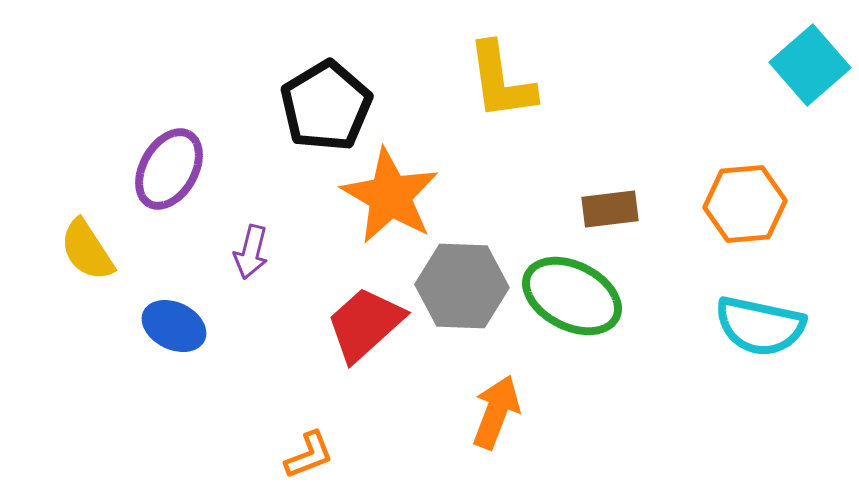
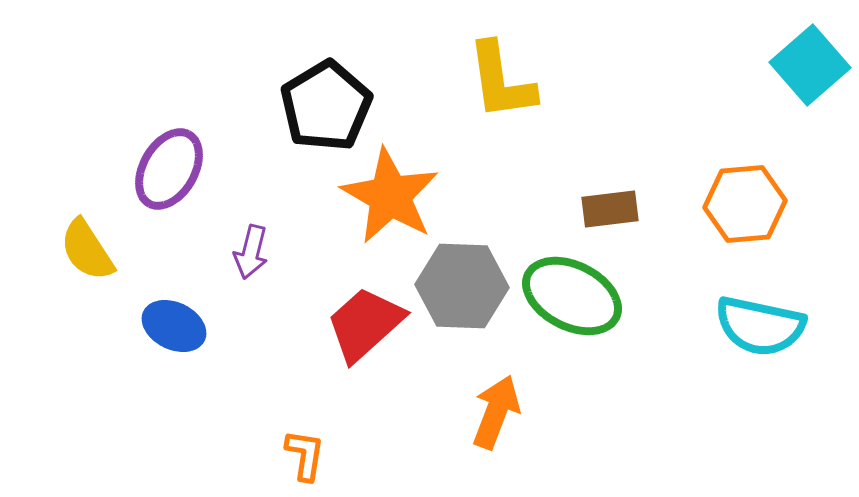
orange L-shape: moved 4 px left; rotated 60 degrees counterclockwise
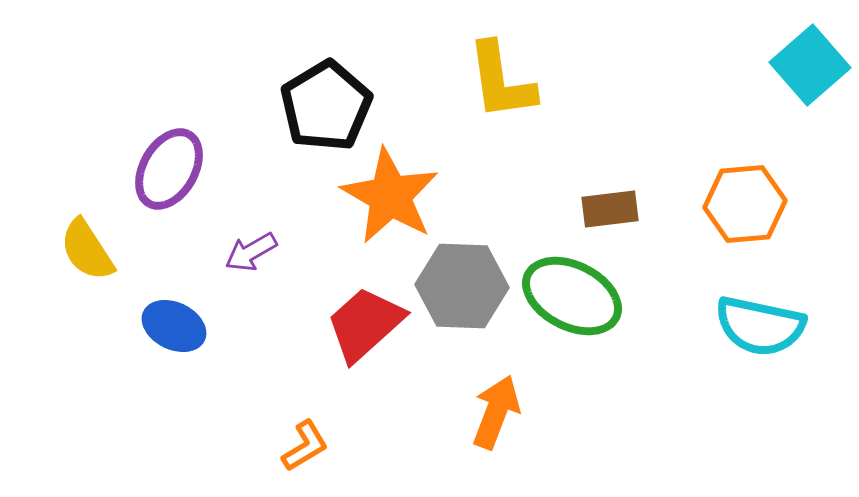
purple arrow: rotated 46 degrees clockwise
orange L-shape: moved 9 px up; rotated 50 degrees clockwise
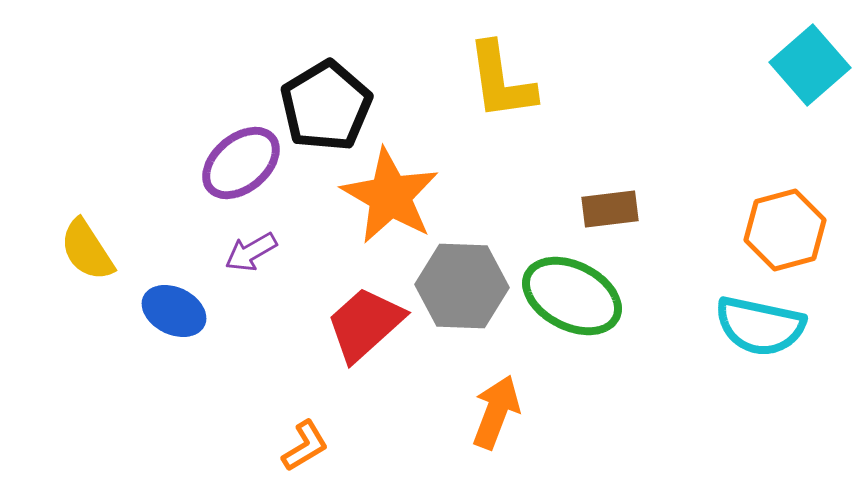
purple ellipse: moved 72 px right, 6 px up; rotated 20 degrees clockwise
orange hexagon: moved 40 px right, 26 px down; rotated 10 degrees counterclockwise
blue ellipse: moved 15 px up
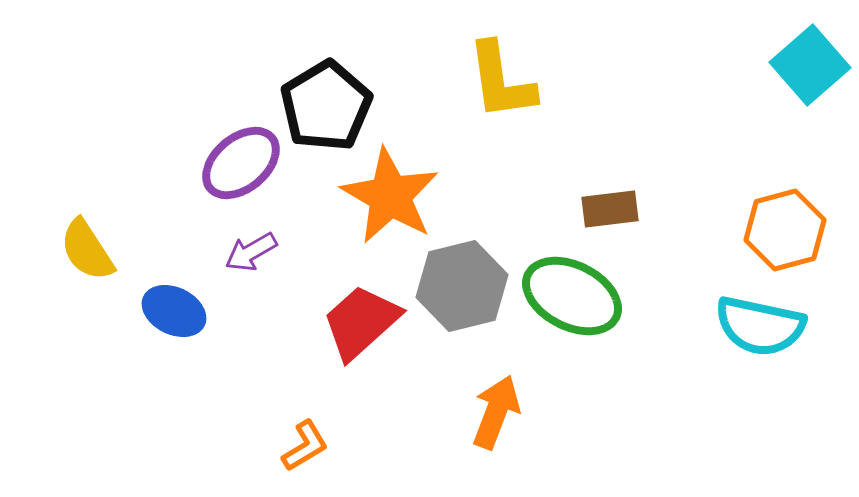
gray hexagon: rotated 16 degrees counterclockwise
red trapezoid: moved 4 px left, 2 px up
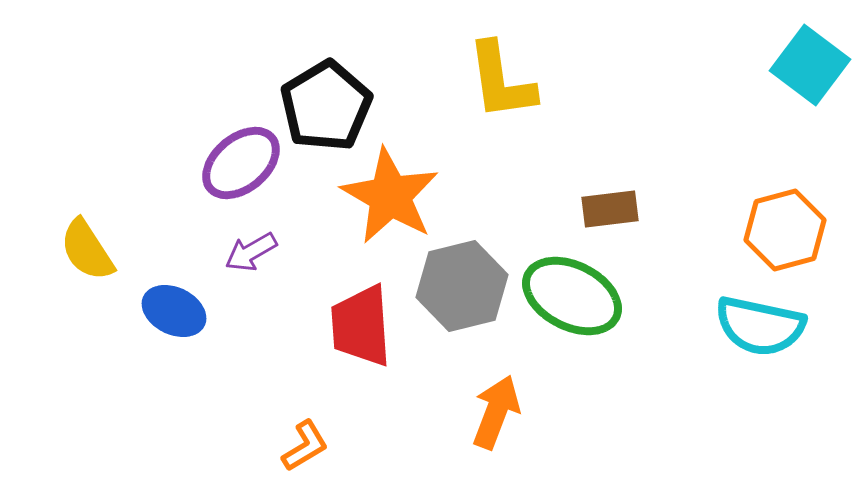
cyan square: rotated 12 degrees counterclockwise
red trapezoid: moved 4 px down; rotated 52 degrees counterclockwise
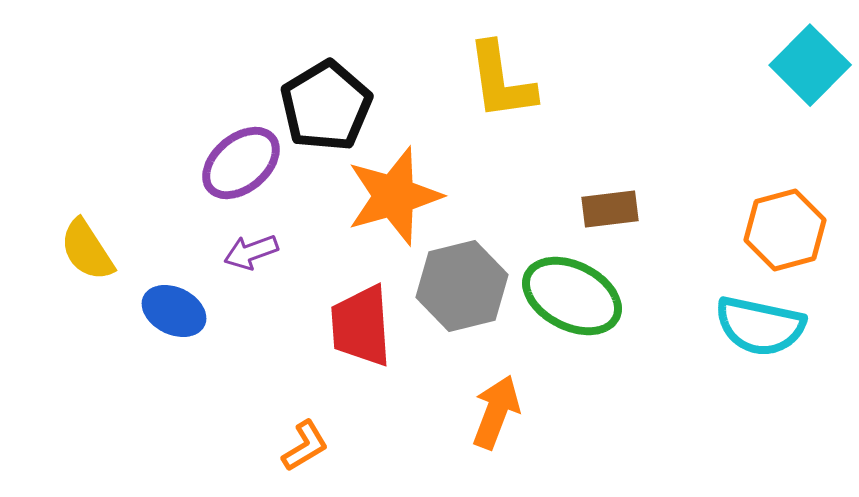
cyan square: rotated 8 degrees clockwise
orange star: moved 4 px right; rotated 26 degrees clockwise
purple arrow: rotated 10 degrees clockwise
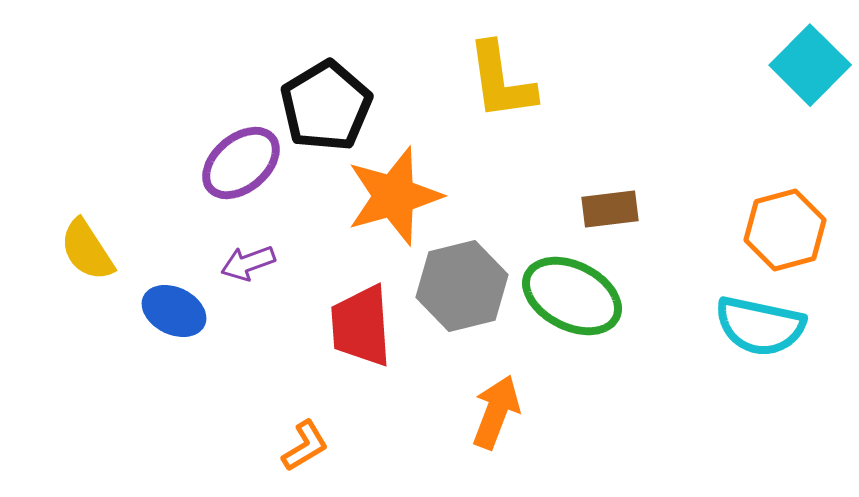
purple arrow: moved 3 px left, 11 px down
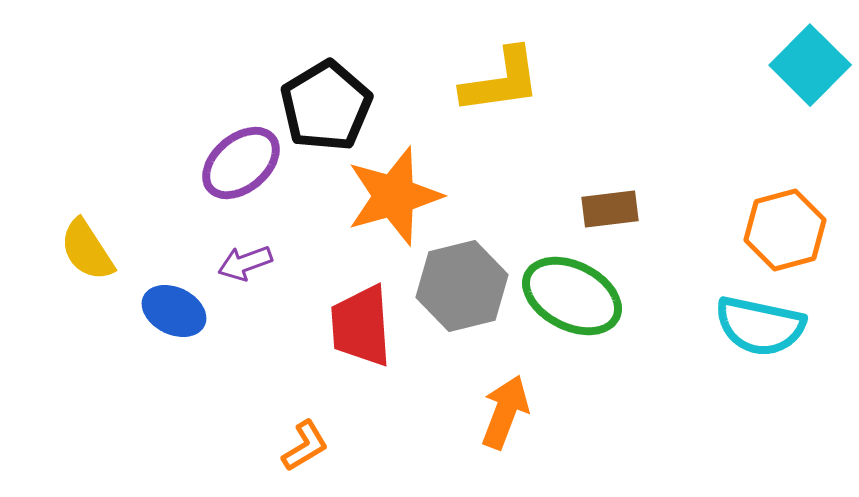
yellow L-shape: rotated 90 degrees counterclockwise
purple arrow: moved 3 px left
orange arrow: moved 9 px right
